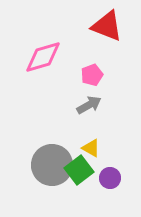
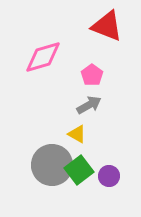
pink pentagon: rotated 15 degrees counterclockwise
yellow triangle: moved 14 px left, 14 px up
purple circle: moved 1 px left, 2 px up
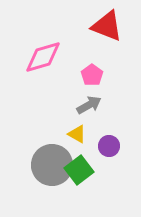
purple circle: moved 30 px up
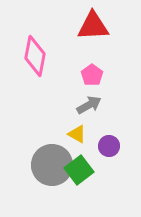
red triangle: moved 14 px left; rotated 24 degrees counterclockwise
pink diamond: moved 8 px left, 1 px up; rotated 63 degrees counterclockwise
